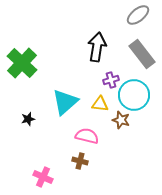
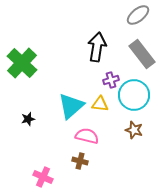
cyan triangle: moved 6 px right, 4 px down
brown star: moved 13 px right, 10 px down
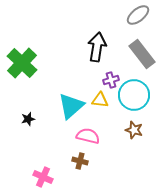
yellow triangle: moved 4 px up
pink semicircle: moved 1 px right
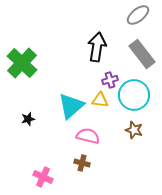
purple cross: moved 1 px left
brown cross: moved 2 px right, 2 px down
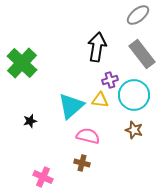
black star: moved 2 px right, 2 px down
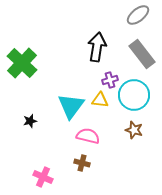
cyan triangle: rotated 12 degrees counterclockwise
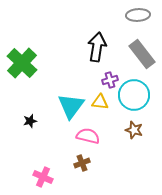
gray ellipse: rotated 35 degrees clockwise
yellow triangle: moved 2 px down
brown cross: rotated 35 degrees counterclockwise
